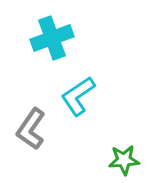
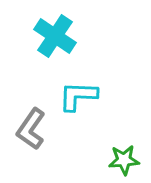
cyan cross: moved 3 px right, 2 px up; rotated 36 degrees counterclockwise
cyan L-shape: rotated 36 degrees clockwise
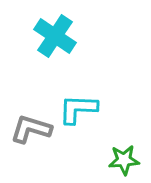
cyan L-shape: moved 13 px down
gray L-shape: rotated 72 degrees clockwise
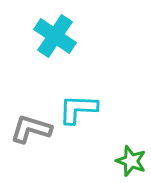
green star: moved 7 px right, 1 px down; rotated 24 degrees clockwise
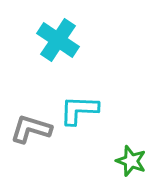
cyan cross: moved 3 px right, 4 px down
cyan L-shape: moved 1 px right, 1 px down
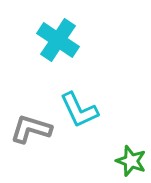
cyan L-shape: rotated 117 degrees counterclockwise
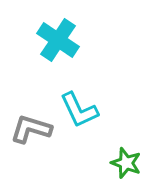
green star: moved 5 px left, 2 px down
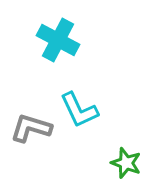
cyan cross: rotated 6 degrees counterclockwise
gray L-shape: moved 1 px up
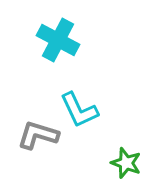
gray L-shape: moved 7 px right, 7 px down
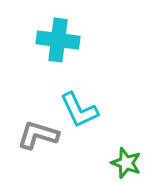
cyan cross: rotated 21 degrees counterclockwise
